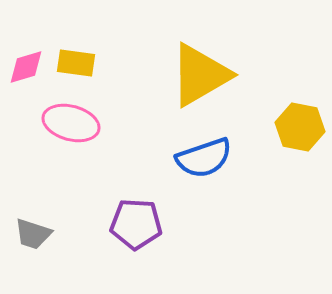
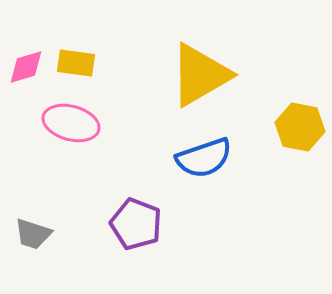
purple pentagon: rotated 18 degrees clockwise
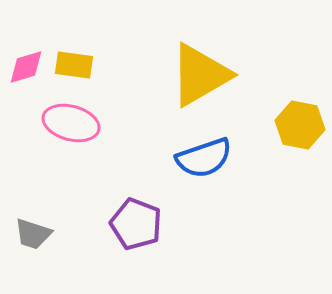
yellow rectangle: moved 2 px left, 2 px down
yellow hexagon: moved 2 px up
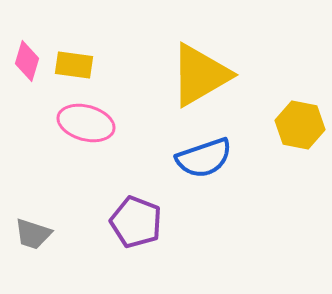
pink diamond: moved 1 px right, 6 px up; rotated 57 degrees counterclockwise
pink ellipse: moved 15 px right
purple pentagon: moved 2 px up
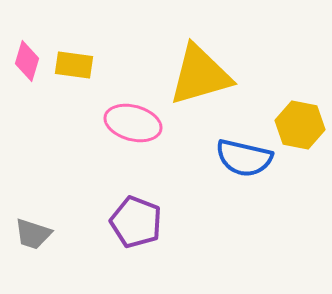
yellow triangle: rotated 14 degrees clockwise
pink ellipse: moved 47 px right
blue semicircle: moved 40 px right; rotated 32 degrees clockwise
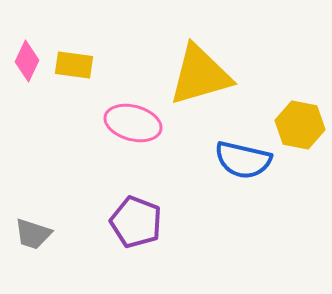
pink diamond: rotated 9 degrees clockwise
blue semicircle: moved 1 px left, 2 px down
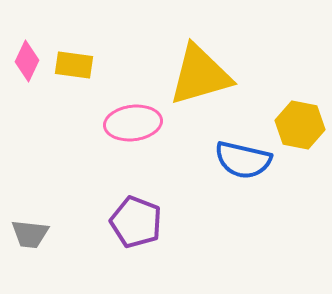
pink ellipse: rotated 22 degrees counterclockwise
gray trapezoid: moved 3 px left; rotated 12 degrees counterclockwise
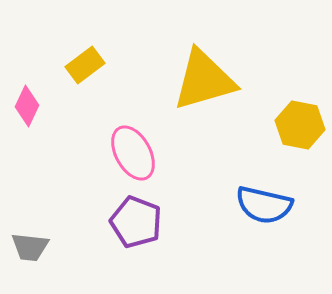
pink diamond: moved 45 px down
yellow rectangle: moved 11 px right; rotated 45 degrees counterclockwise
yellow triangle: moved 4 px right, 5 px down
pink ellipse: moved 30 px down; rotated 68 degrees clockwise
blue semicircle: moved 21 px right, 45 px down
gray trapezoid: moved 13 px down
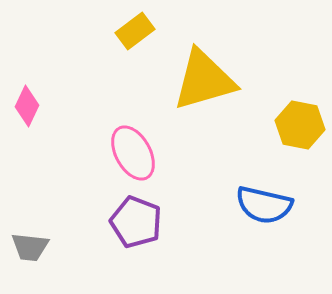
yellow rectangle: moved 50 px right, 34 px up
